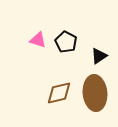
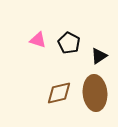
black pentagon: moved 3 px right, 1 px down
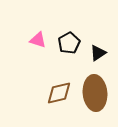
black pentagon: rotated 15 degrees clockwise
black triangle: moved 1 px left, 3 px up
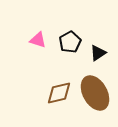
black pentagon: moved 1 px right, 1 px up
brown ellipse: rotated 24 degrees counterclockwise
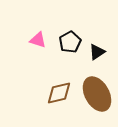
black triangle: moved 1 px left, 1 px up
brown ellipse: moved 2 px right, 1 px down
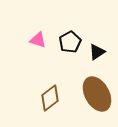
brown diamond: moved 9 px left, 5 px down; rotated 24 degrees counterclockwise
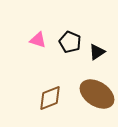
black pentagon: rotated 20 degrees counterclockwise
brown ellipse: rotated 28 degrees counterclockwise
brown diamond: rotated 16 degrees clockwise
